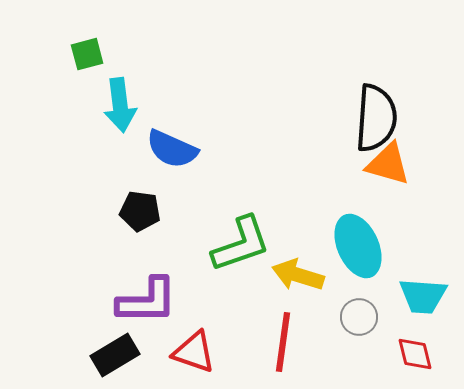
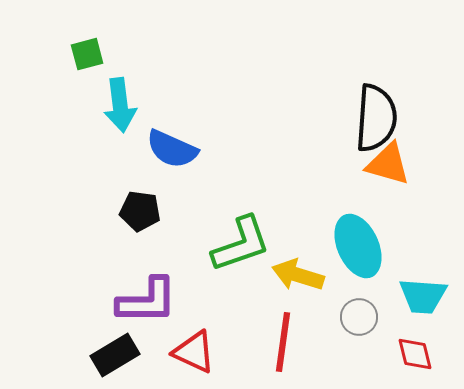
red triangle: rotated 6 degrees clockwise
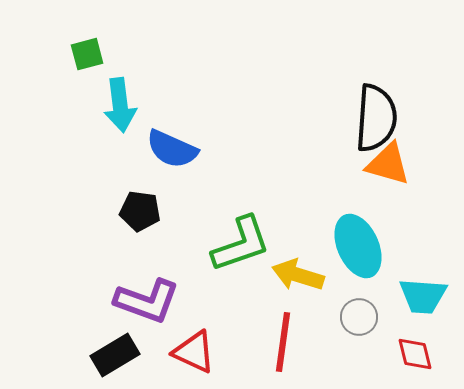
purple L-shape: rotated 20 degrees clockwise
